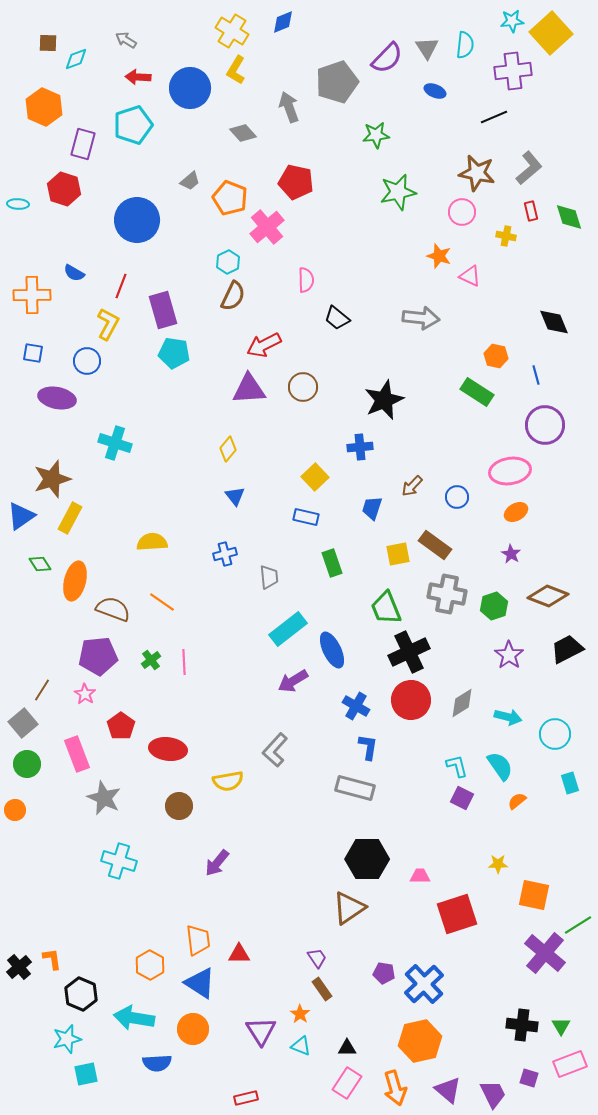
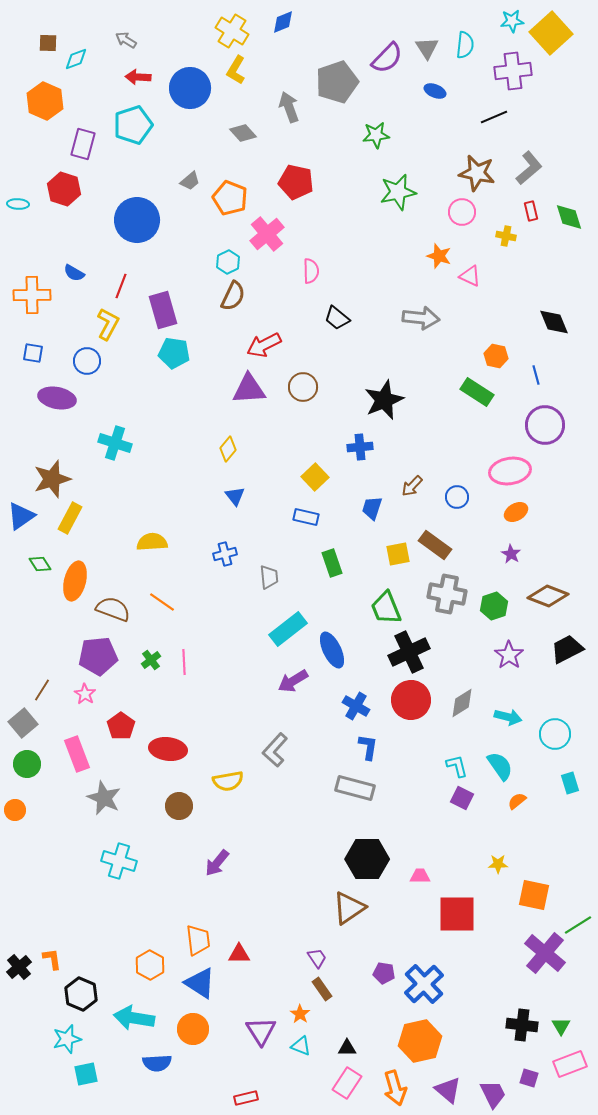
orange hexagon at (44, 107): moved 1 px right, 6 px up
pink cross at (267, 227): moved 7 px down
pink semicircle at (306, 280): moved 5 px right, 9 px up
red square at (457, 914): rotated 18 degrees clockwise
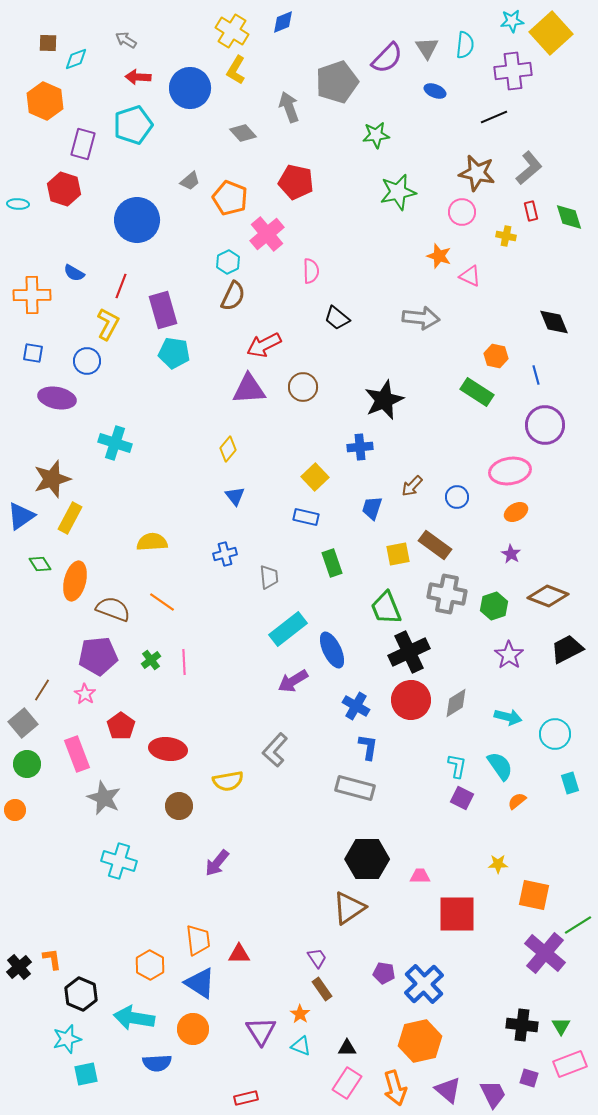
gray diamond at (462, 703): moved 6 px left
cyan L-shape at (457, 766): rotated 25 degrees clockwise
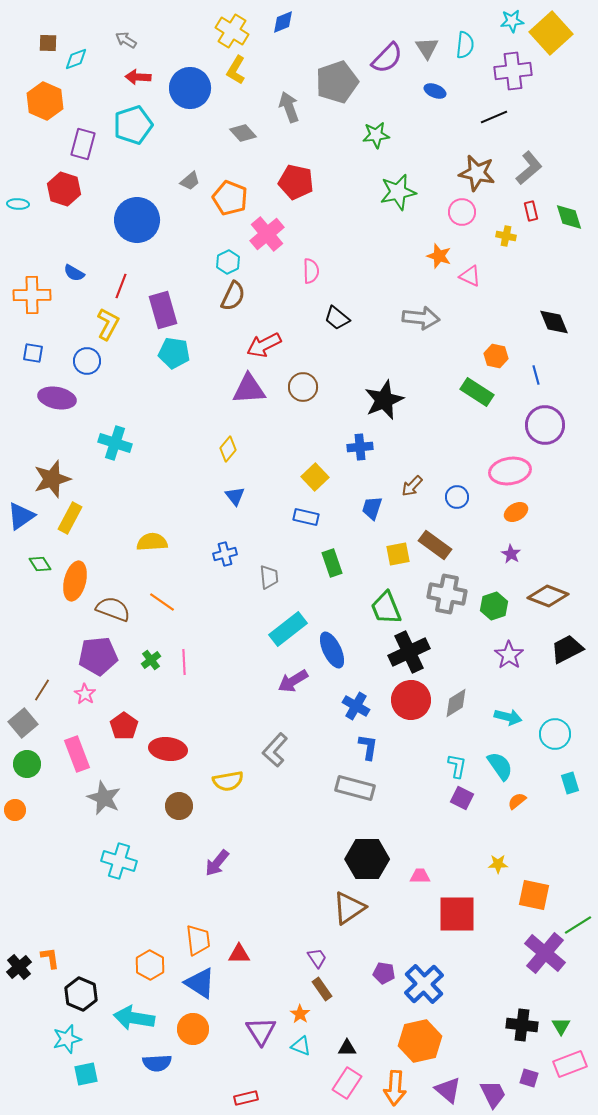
red pentagon at (121, 726): moved 3 px right
orange L-shape at (52, 959): moved 2 px left, 1 px up
orange arrow at (395, 1088): rotated 20 degrees clockwise
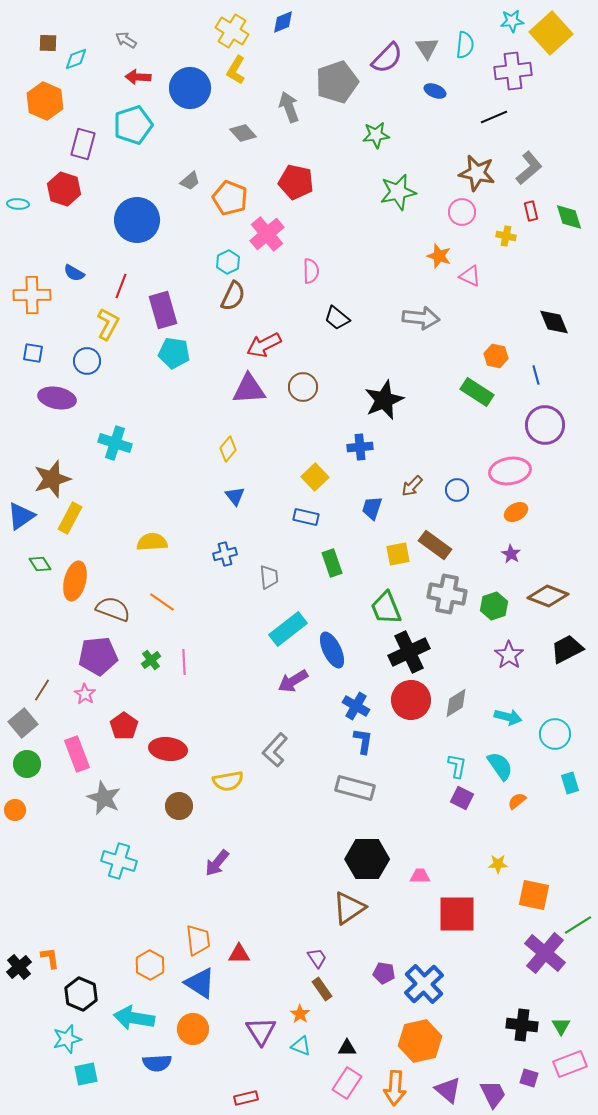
blue circle at (457, 497): moved 7 px up
blue L-shape at (368, 747): moved 5 px left, 6 px up
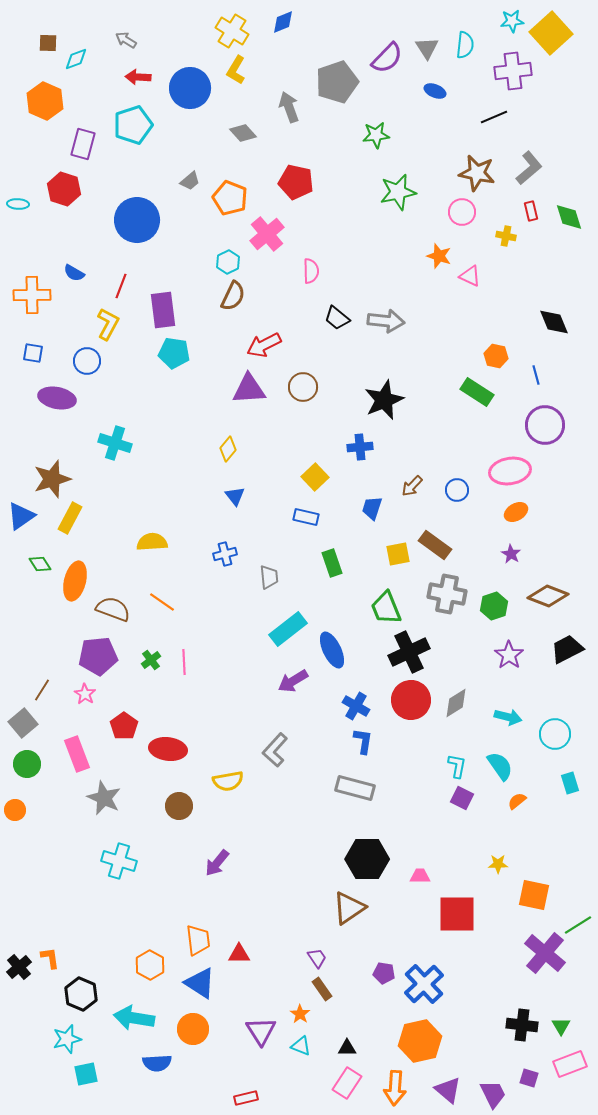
purple rectangle at (163, 310): rotated 9 degrees clockwise
gray arrow at (421, 318): moved 35 px left, 3 px down
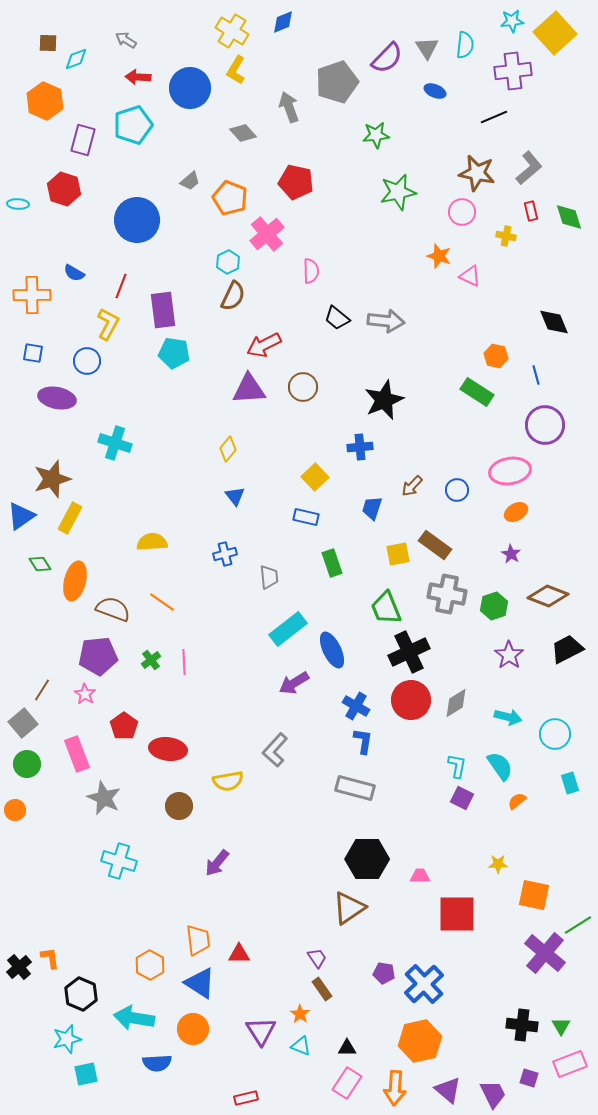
yellow square at (551, 33): moved 4 px right
purple rectangle at (83, 144): moved 4 px up
purple arrow at (293, 681): moved 1 px right, 2 px down
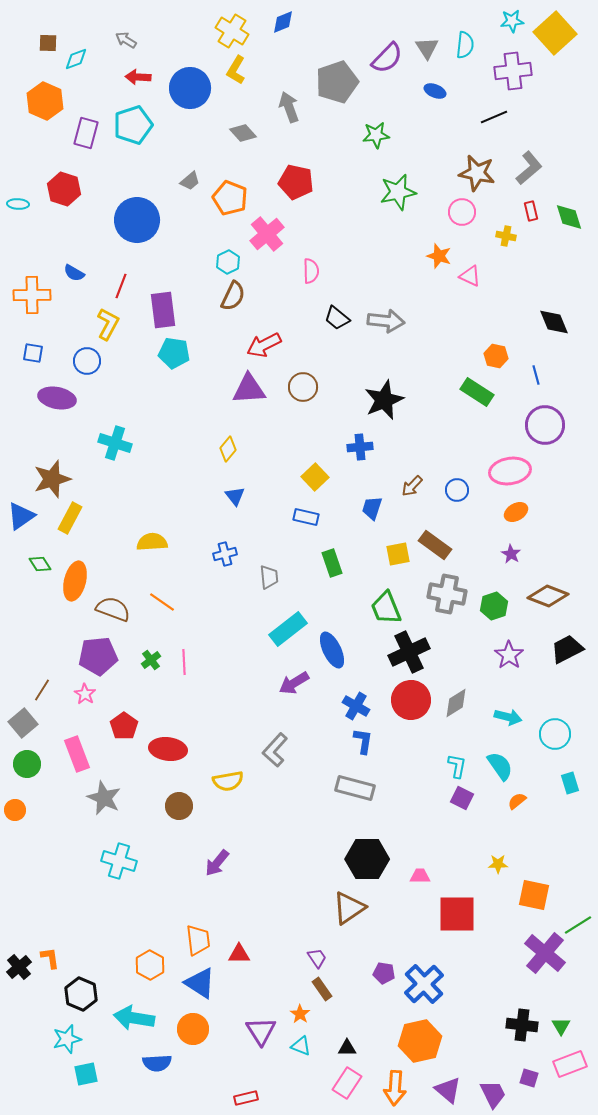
purple rectangle at (83, 140): moved 3 px right, 7 px up
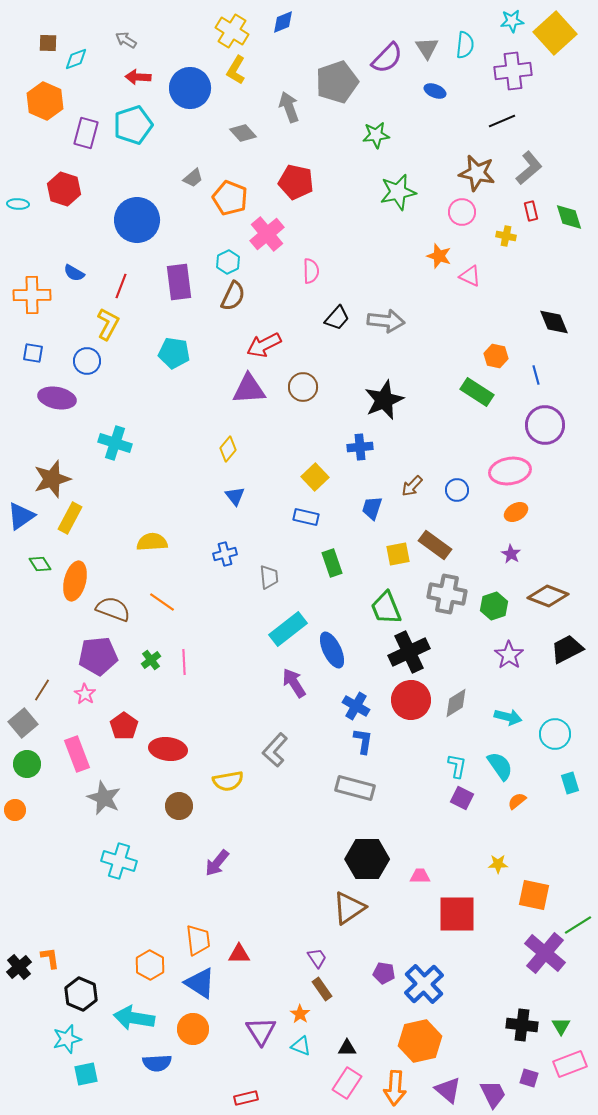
black line at (494, 117): moved 8 px right, 4 px down
gray trapezoid at (190, 181): moved 3 px right, 3 px up
purple rectangle at (163, 310): moved 16 px right, 28 px up
black trapezoid at (337, 318): rotated 88 degrees counterclockwise
purple arrow at (294, 683): rotated 88 degrees clockwise
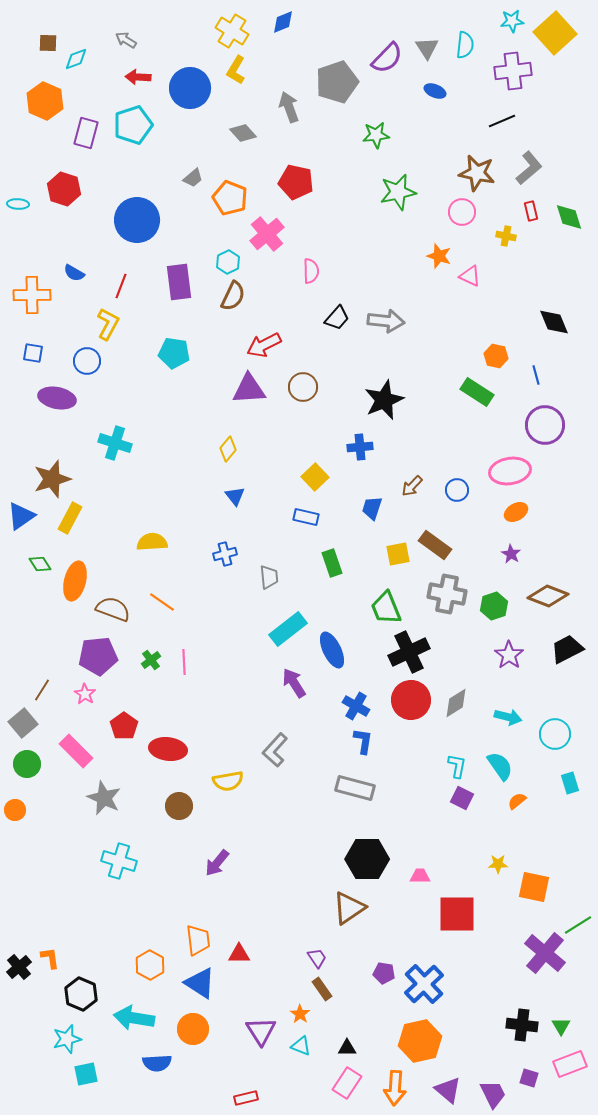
pink rectangle at (77, 754): moved 1 px left, 3 px up; rotated 24 degrees counterclockwise
orange square at (534, 895): moved 8 px up
